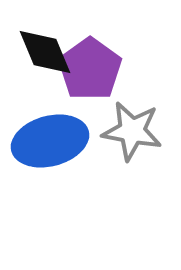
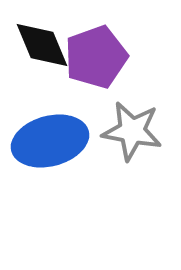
black diamond: moved 3 px left, 7 px up
purple pentagon: moved 6 px right, 12 px up; rotated 16 degrees clockwise
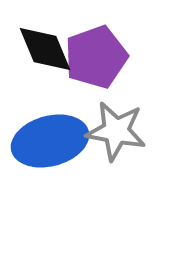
black diamond: moved 3 px right, 4 px down
gray star: moved 16 px left
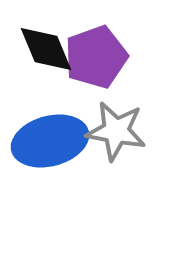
black diamond: moved 1 px right
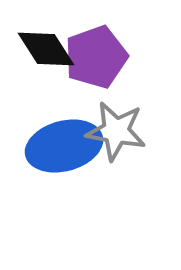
black diamond: rotated 10 degrees counterclockwise
blue ellipse: moved 14 px right, 5 px down
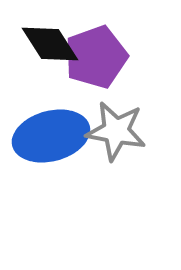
black diamond: moved 4 px right, 5 px up
blue ellipse: moved 13 px left, 10 px up
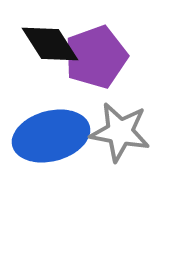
gray star: moved 4 px right, 1 px down
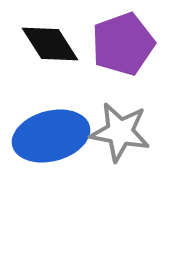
purple pentagon: moved 27 px right, 13 px up
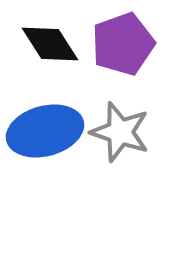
gray star: rotated 8 degrees clockwise
blue ellipse: moved 6 px left, 5 px up
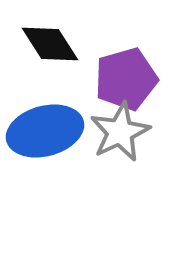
purple pentagon: moved 3 px right, 35 px down; rotated 4 degrees clockwise
gray star: rotated 28 degrees clockwise
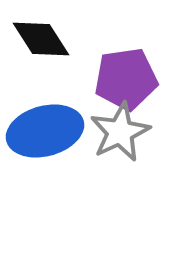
black diamond: moved 9 px left, 5 px up
purple pentagon: rotated 8 degrees clockwise
